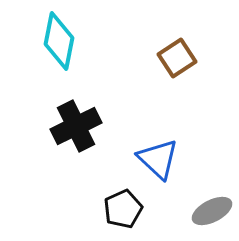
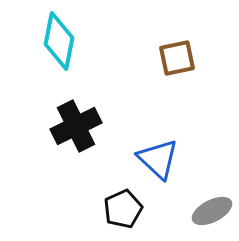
brown square: rotated 21 degrees clockwise
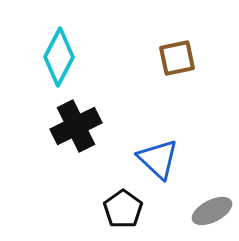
cyan diamond: moved 16 px down; rotated 16 degrees clockwise
black pentagon: rotated 12 degrees counterclockwise
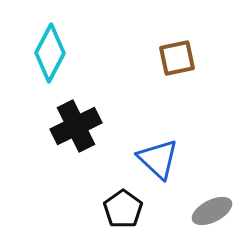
cyan diamond: moved 9 px left, 4 px up
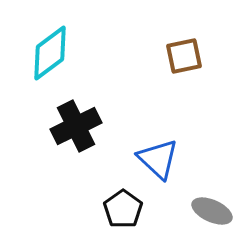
cyan diamond: rotated 26 degrees clockwise
brown square: moved 7 px right, 2 px up
gray ellipse: rotated 51 degrees clockwise
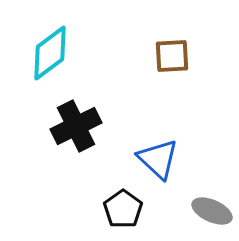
brown square: moved 12 px left; rotated 9 degrees clockwise
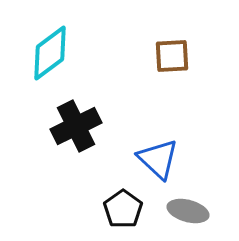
gray ellipse: moved 24 px left; rotated 9 degrees counterclockwise
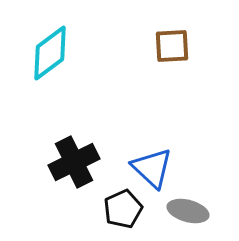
brown square: moved 10 px up
black cross: moved 2 px left, 36 px down
blue triangle: moved 6 px left, 9 px down
black pentagon: rotated 12 degrees clockwise
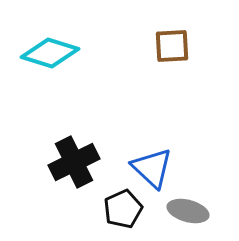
cyan diamond: rotated 54 degrees clockwise
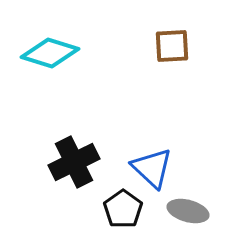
black pentagon: rotated 12 degrees counterclockwise
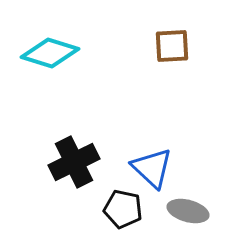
black pentagon: rotated 24 degrees counterclockwise
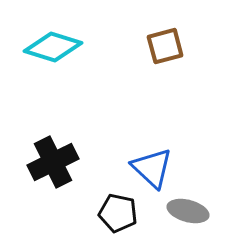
brown square: moved 7 px left; rotated 12 degrees counterclockwise
cyan diamond: moved 3 px right, 6 px up
black cross: moved 21 px left
black pentagon: moved 5 px left, 4 px down
